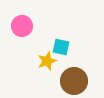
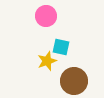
pink circle: moved 24 px right, 10 px up
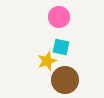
pink circle: moved 13 px right, 1 px down
brown circle: moved 9 px left, 1 px up
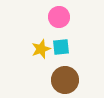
cyan square: rotated 18 degrees counterclockwise
yellow star: moved 6 px left, 12 px up
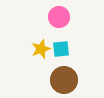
cyan square: moved 2 px down
brown circle: moved 1 px left
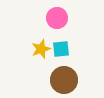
pink circle: moved 2 px left, 1 px down
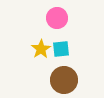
yellow star: rotated 12 degrees counterclockwise
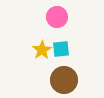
pink circle: moved 1 px up
yellow star: moved 1 px right, 1 px down
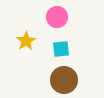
yellow star: moved 16 px left, 9 px up
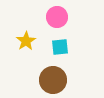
cyan square: moved 1 px left, 2 px up
brown circle: moved 11 px left
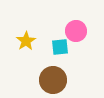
pink circle: moved 19 px right, 14 px down
